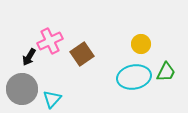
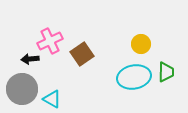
black arrow: moved 1 px right, 2 px down; rotated 54 degrees clockwise
green trapezoid: rotated 25 degrees counterclockwise
cyan triangle: rotated 42 degrees counterclockwise
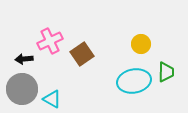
black arrow: moved 6 px left
cyan ellipse: moved 4 px down
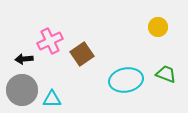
yellow circle: moved 17 px right, 17 px up
green trapezoid: moved 2 px down; rotated 70 degrees counterclockwise
cyan ellipse: moved 8 px left, 1 px up
gray circle: moved 1 px down
cyan triangle: rotated 30 degrees counterclockwise
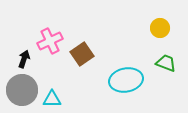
yellow circle: moved 2 px right, 1 px down
black arrow: rotated 114 degrees clockwise
green trapezoid: moved 11 px up
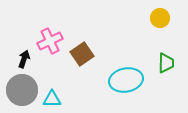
yellow circle: moved 10 px up
green trapezoid: rotated 70 degrees clockwise
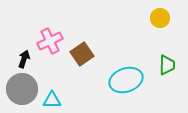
green trapezoid: moved 1 px right, 2 px down
cyan ellipse: rotated 8 degrees counterclockwise
gray circle: moved 1 px up
cyan triangle: moved 1 px down
